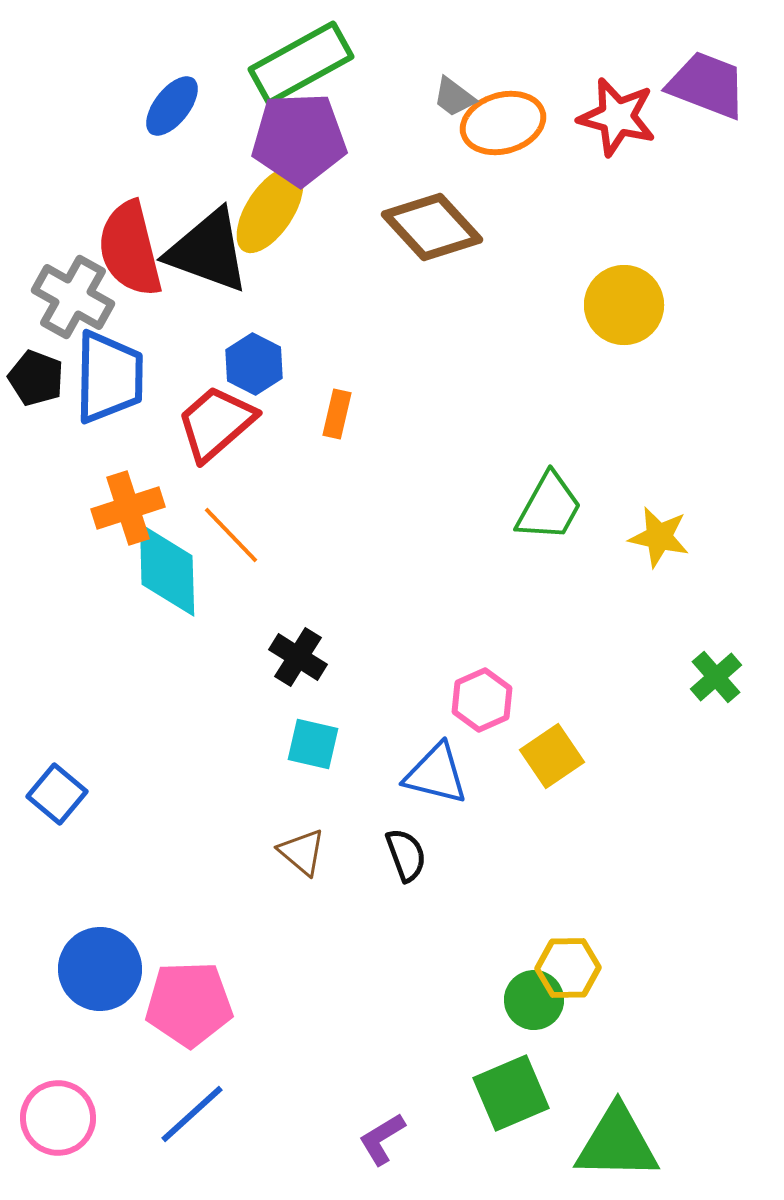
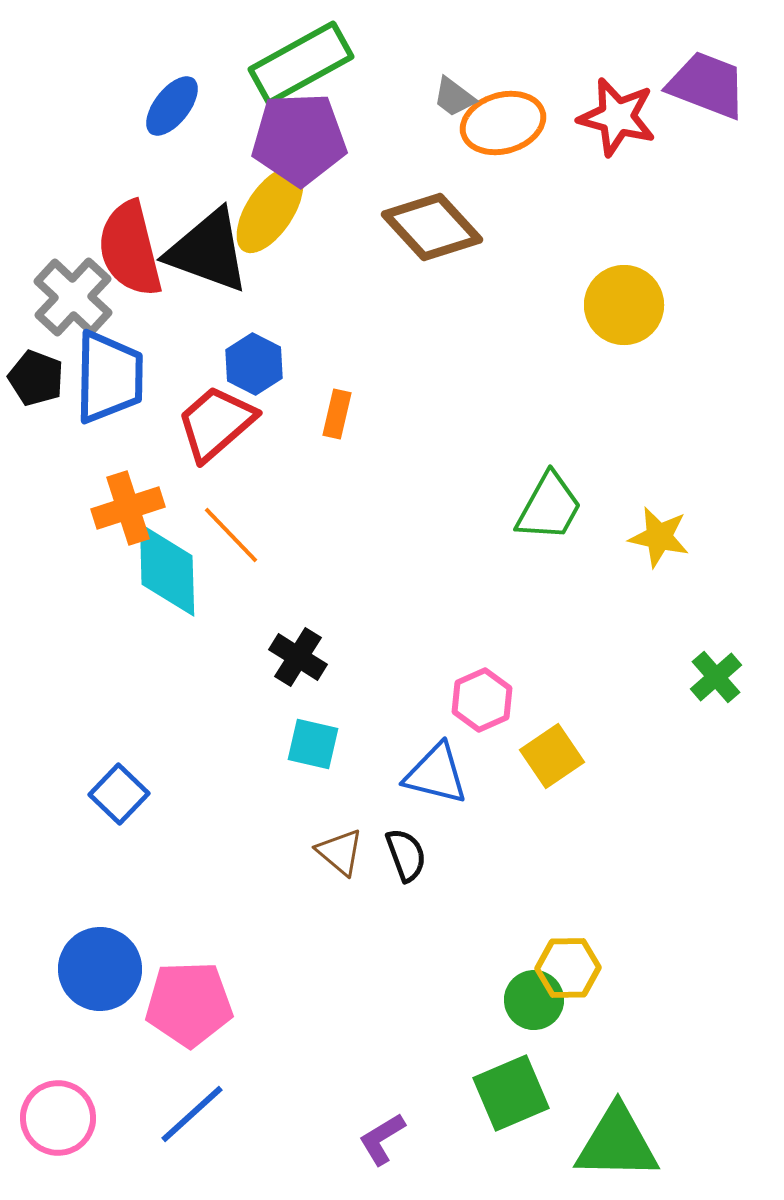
gray cross at (73, 297): rotated 14 degrees clockwise
blue square at (57, 794): moved 62 px right; rotated 4 degrees clockwise
brown triangle at (302, 852): moved 38 px right
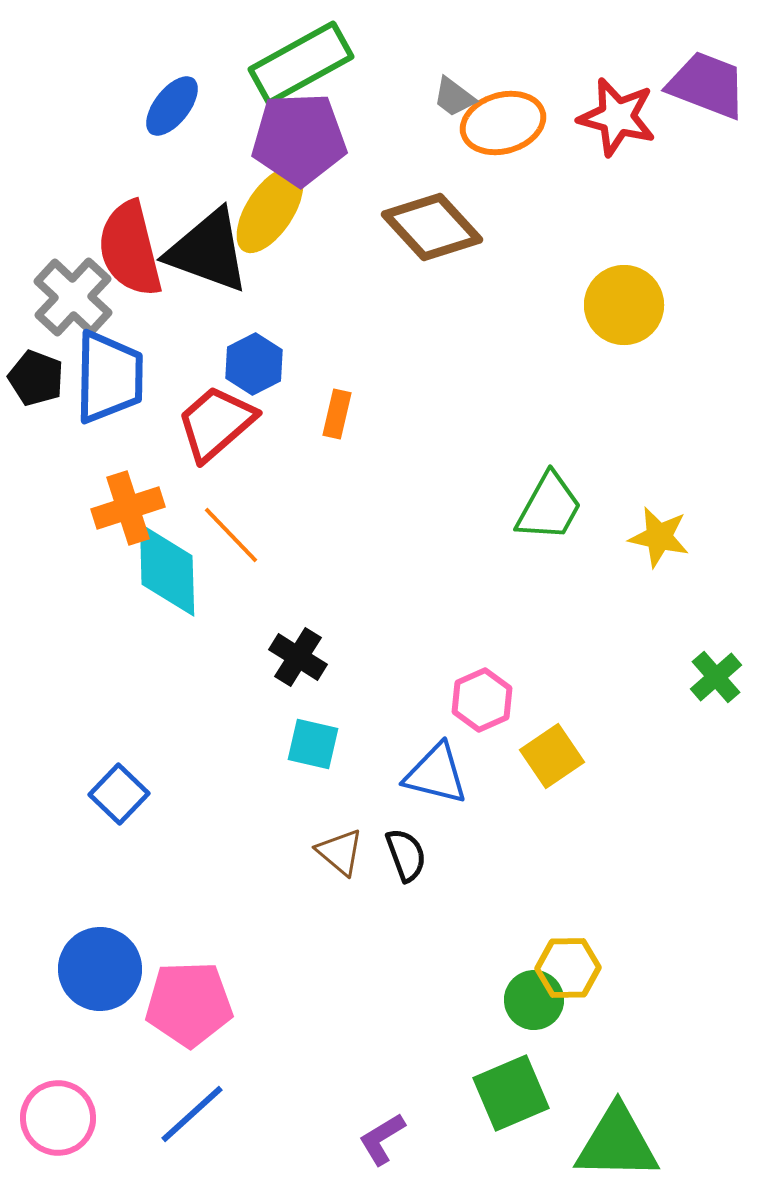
blue hexagon at (254, 364): rotated 6 degrees clockwise
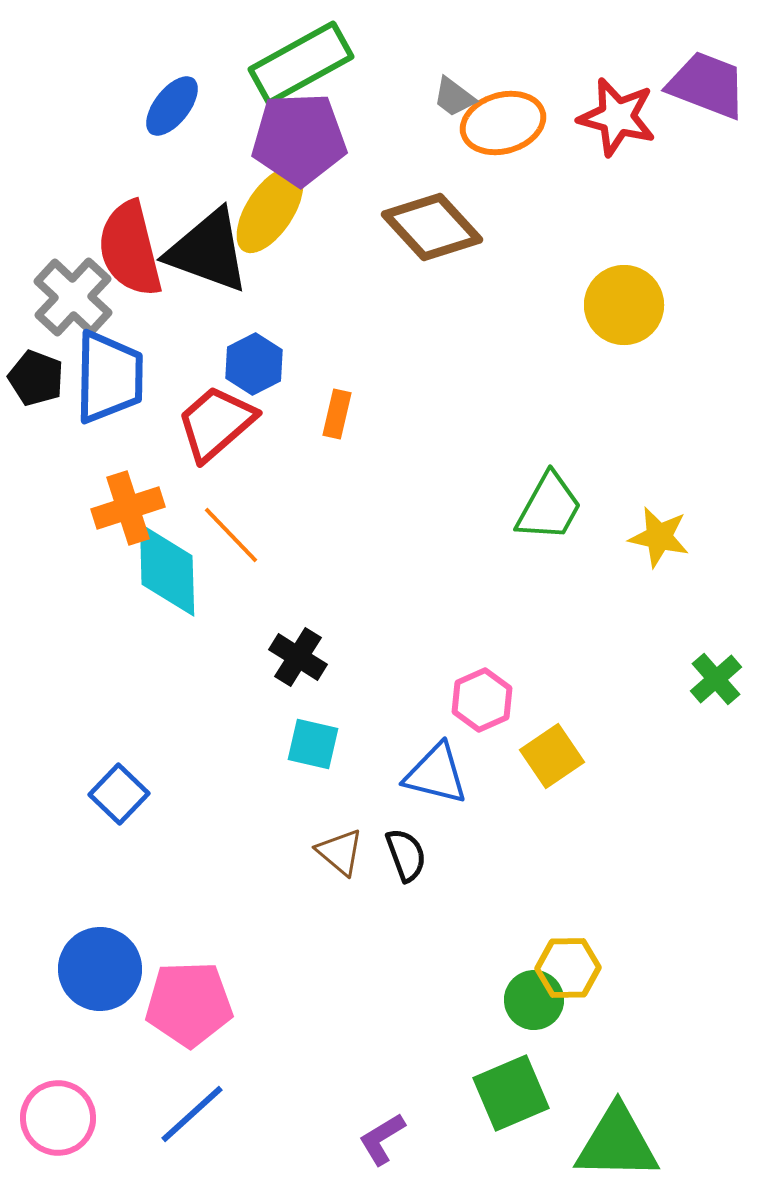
green cross at (716, 677): moved 2 px down
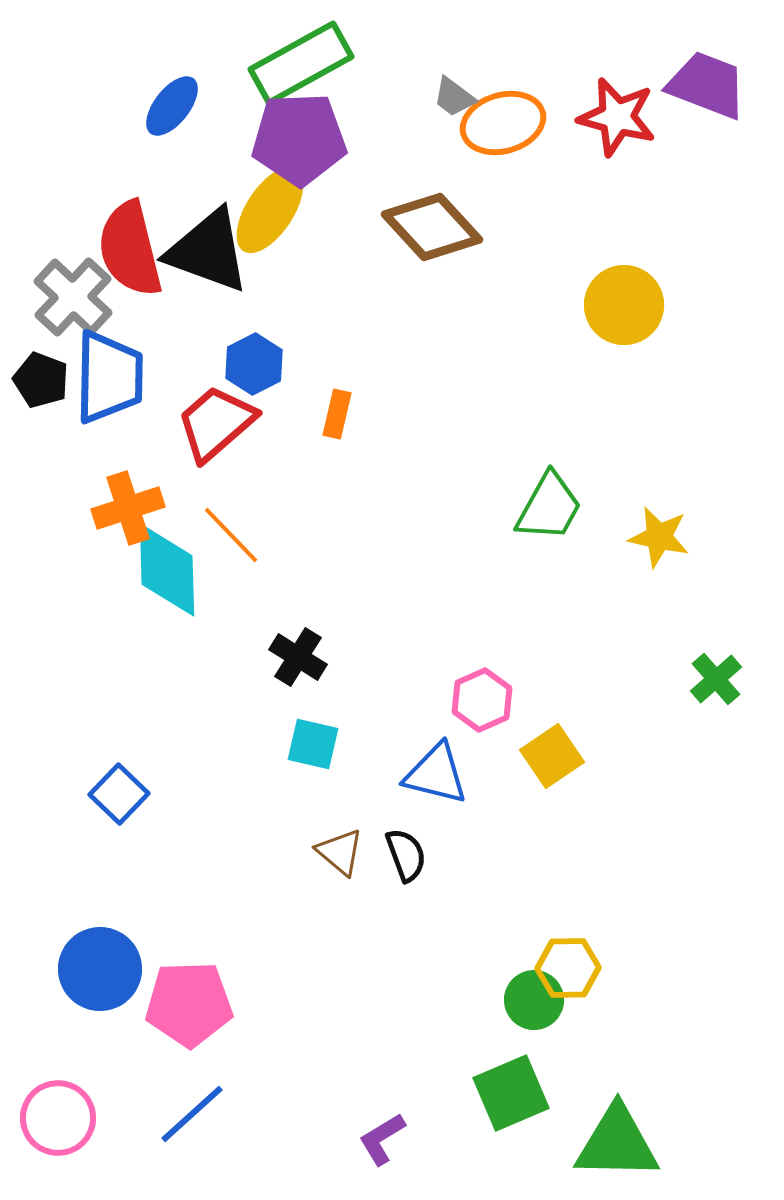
black pentagon at (36, 378): moved 5 px right, 2 px down
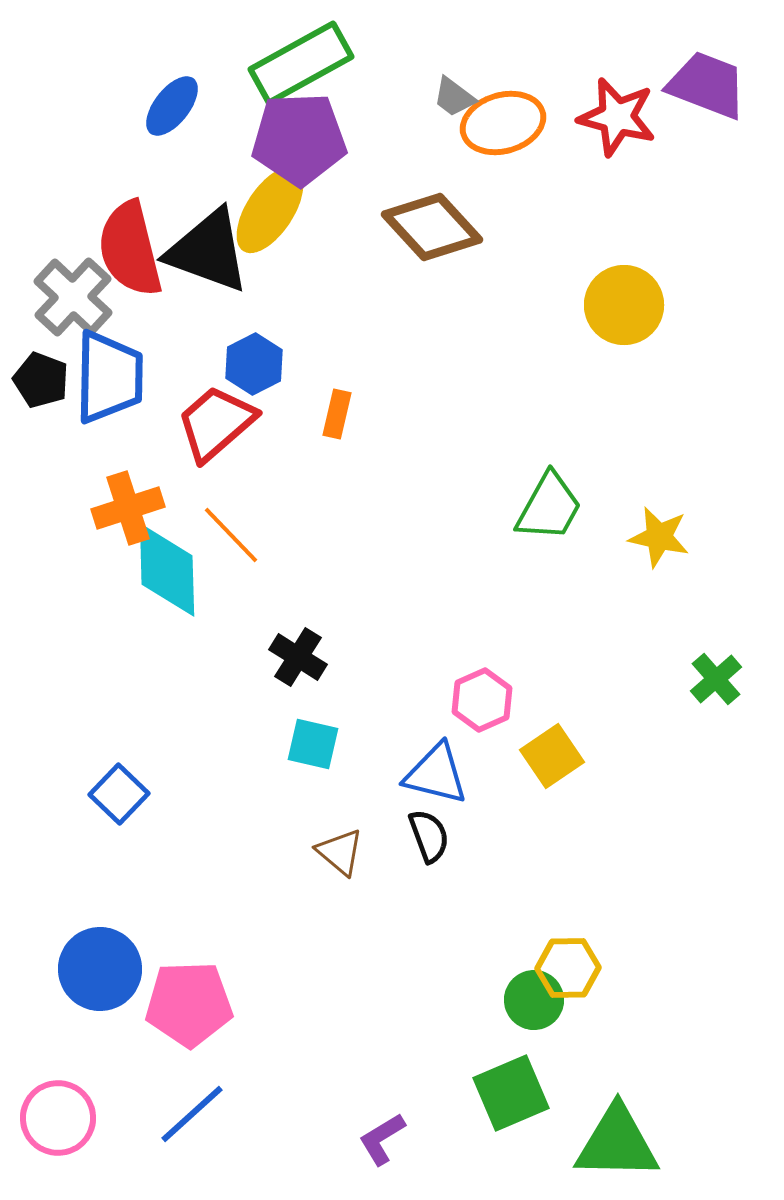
black semicircle at (406, 855): moved 23 px right, 19 px up
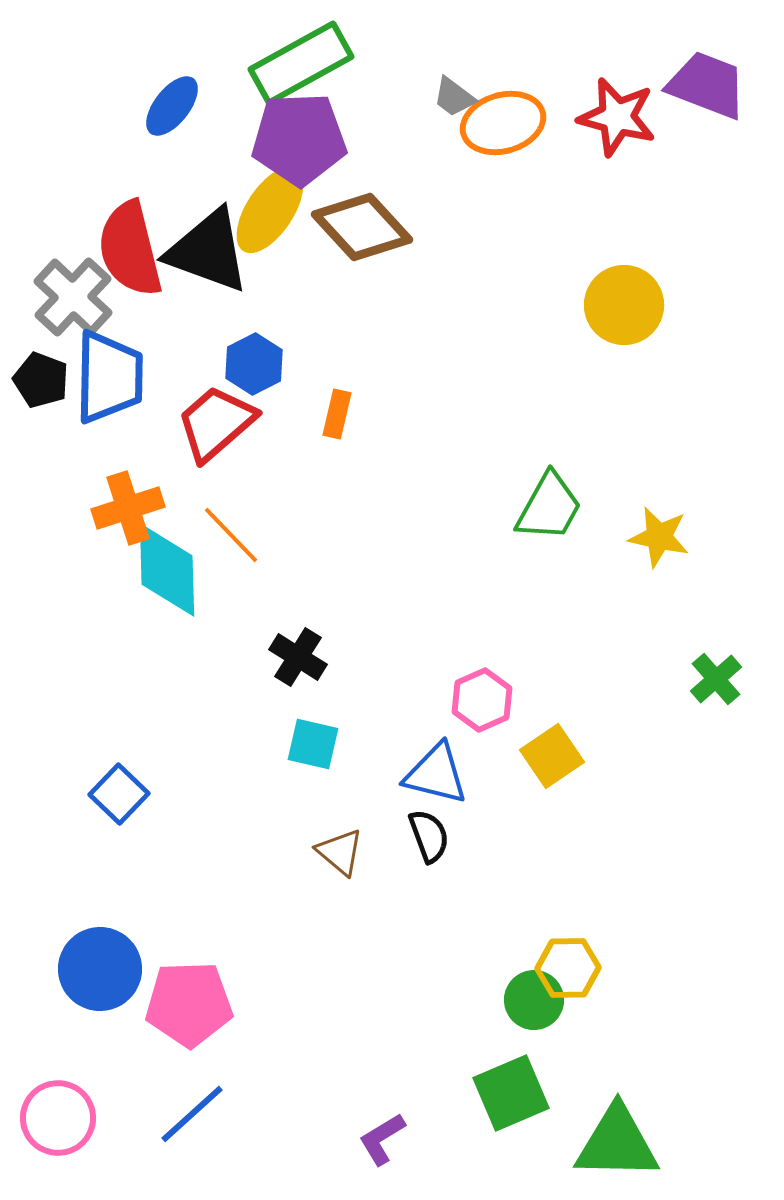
brown diamond at (432, 227): moved 70 px left
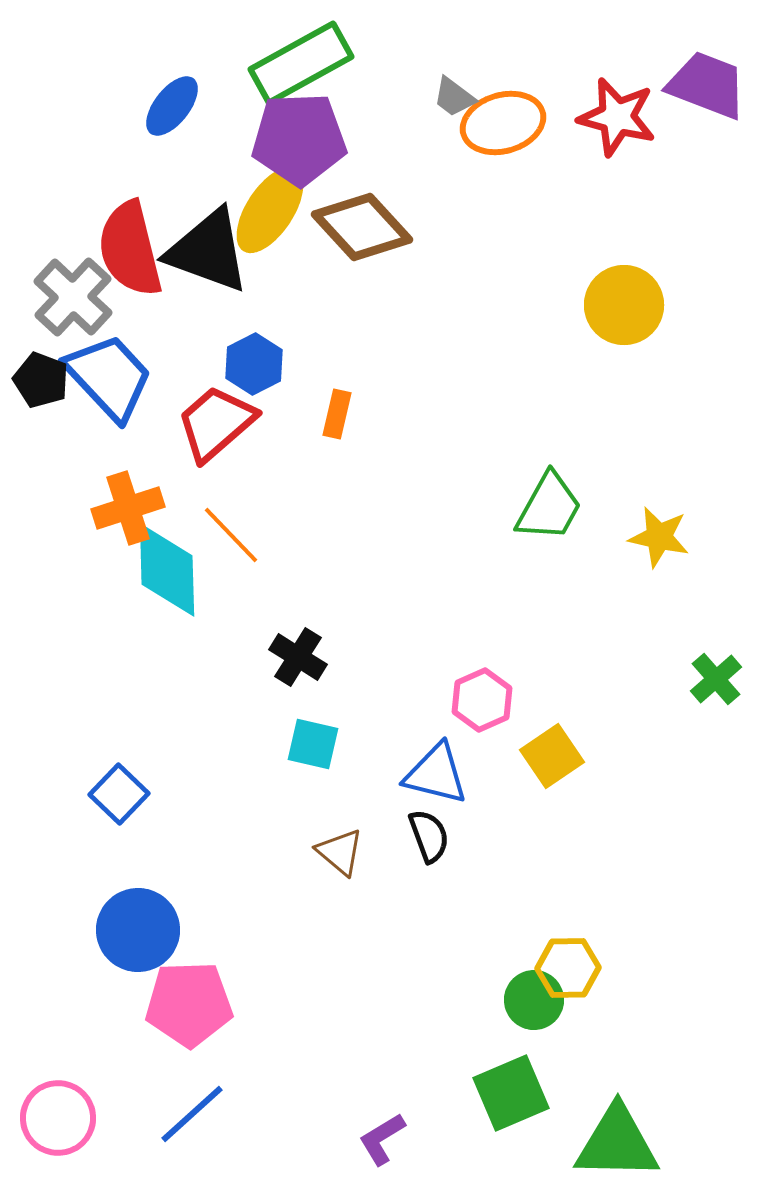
blue trapezoid at (109, 377): rotated 44 degrees counterclockwise
blue circle at (100, 969): moved 38 px right, 39 px up
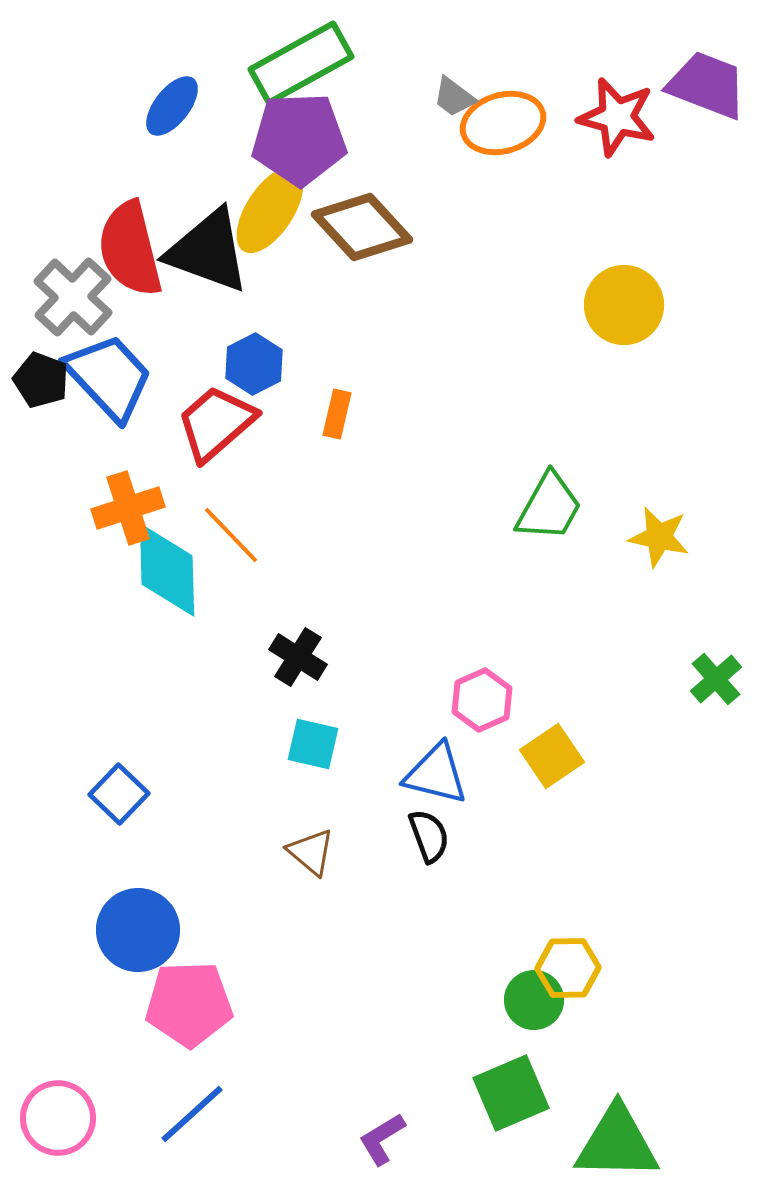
brown triangle at (340, 852): moved 29 px left
